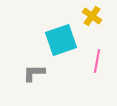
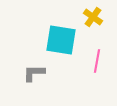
yellow cross: moved 1 px right, 1 px down
cyan square: rotated 28 degrees clockwise
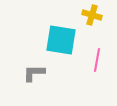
yellow cross: moved 1 px left, 2 px up; rotated 18 degrees counterclockwise
pink line: moved 1 px up
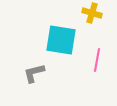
yellow cross: moved 2 px up
gray L-shape: rotated 15 degrees counterclockwise
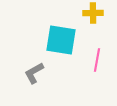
yellow cross: moved 1 px right; rotated 18 degrees counterclockwise
gray L-shape: rotated 15 degrees counterclockwise
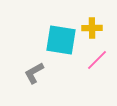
yellow cross: moved 1 px left, 15 px down
pink line: rotated 35 degrees clockwise
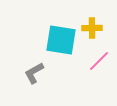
pink line: moved 2 px right, 1 px down
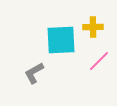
yellow cross: moved 1 px right, 1 px up
cyan square: rotated 12 degrees counterclockwise
